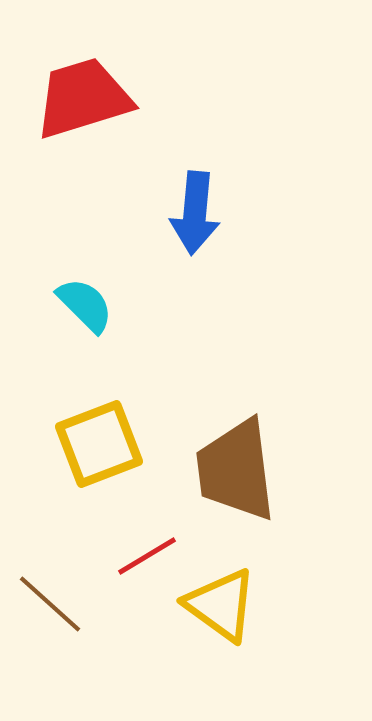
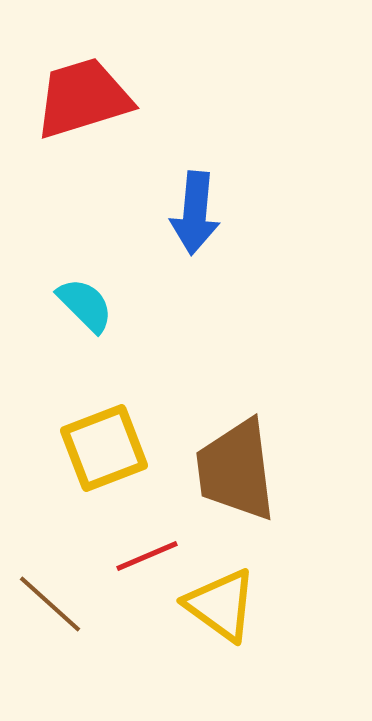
yellow square: moved 5 px right, 4 px down
red line: rotated 8 degrees clockwise
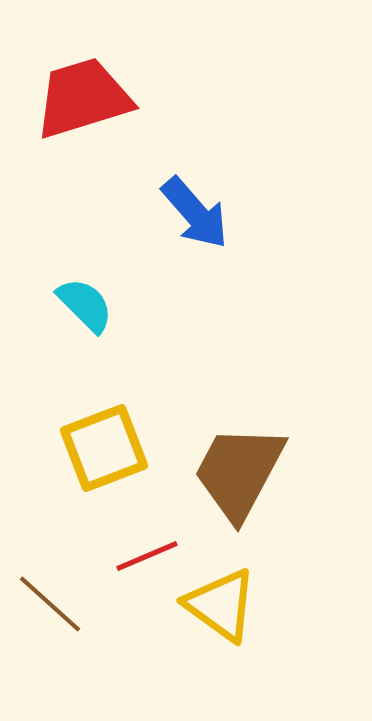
blue arrow: rotated 46 degrees counterclockwise
brown trapezoid: moved 3 px right, 2 px down; rotated 35 degrees clockwise
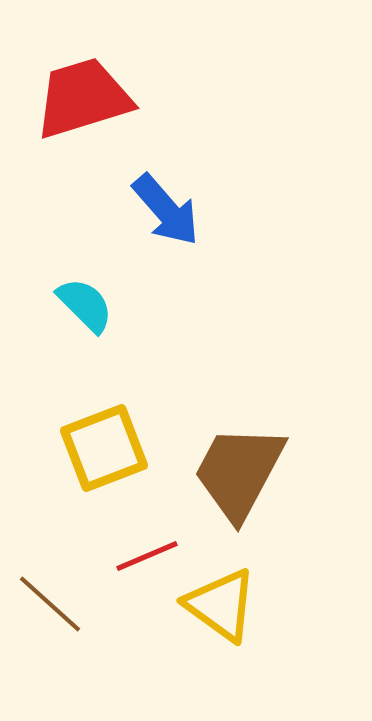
blue arrow: moved 29 px left, 3 px up
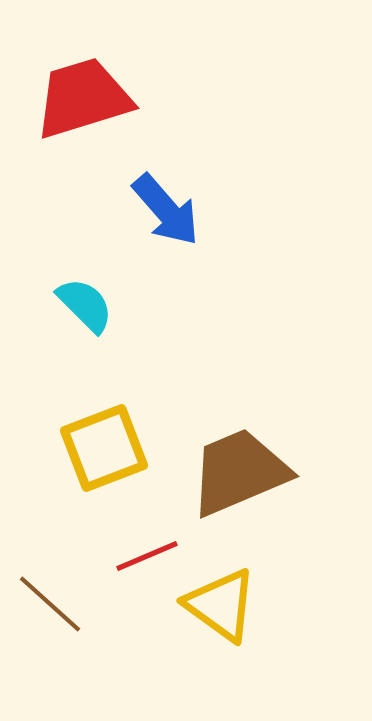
brown trapezoid: rotated 39 degrees clockwise
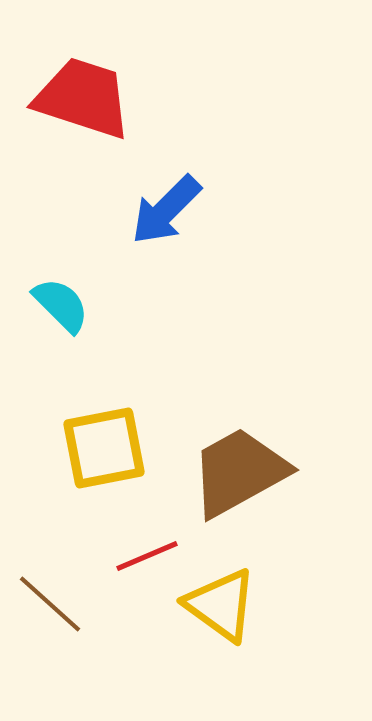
red trapezoid: rotated 35 degrees clockwise
blue arrow: rotated 86 degrees clockwise
cyan semicircle: moved 24 px left
yellow square: rotated 10 degrees clockwise
brown trapezoid: rotated 6 degrees counterclockwise
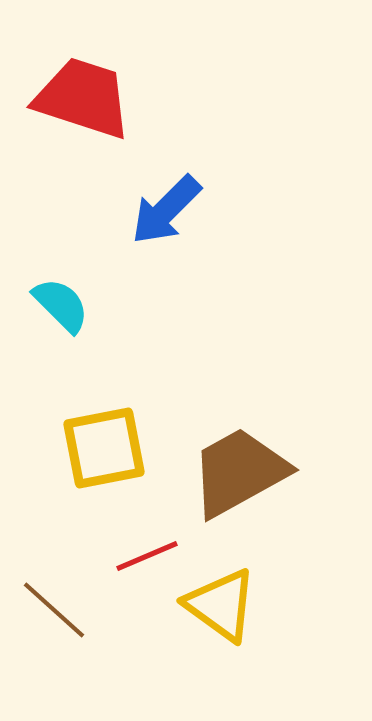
brown line: moved 4 px right, 6 px down
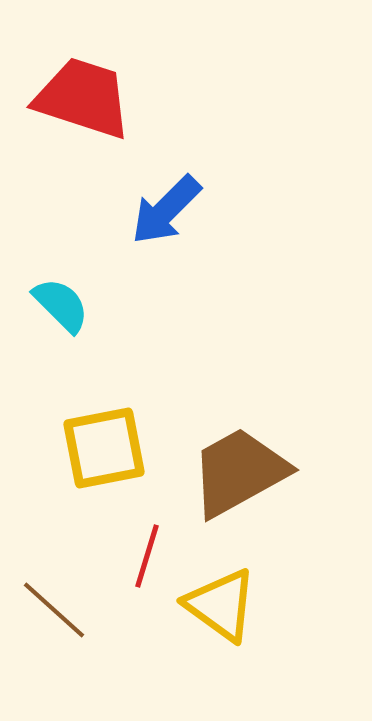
red line: rotated 50 degrees counterclockwise
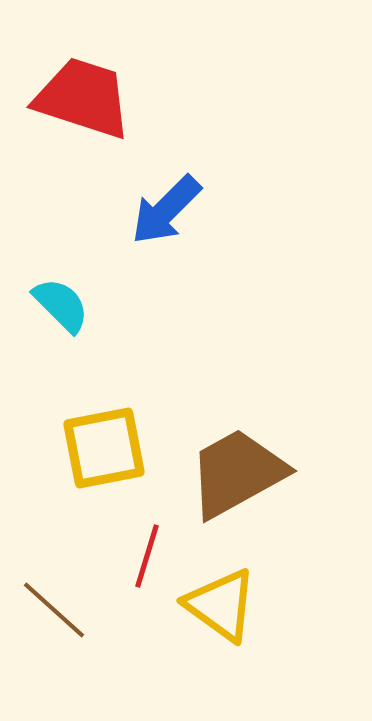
brown trapezoid: moved 2 px left, 1 px down
